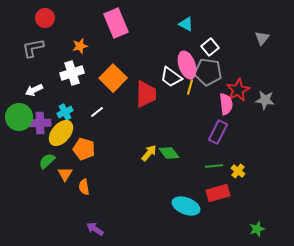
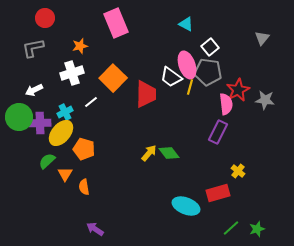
white line: moved 6 px left, 10 px up
green line: moved 17 px right, 62 px down; rotated 36 degrees counterclockwise
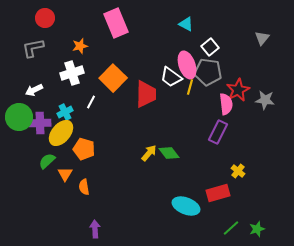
white line: rotated 24 degrees counterclockwise
purple arrow: rotated 54 degrees clockwise
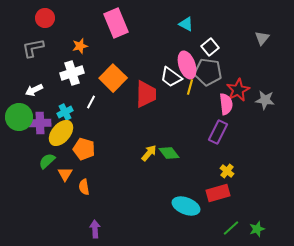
yellow cross: moved 11 px left
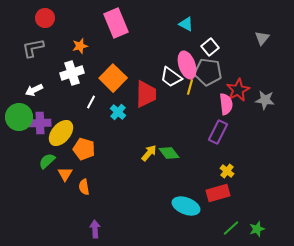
cyan cross: moved 53 px right; rotated 21 degrees counterclockwise
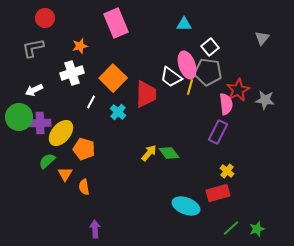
cyan triangle: moved 2 px left; rotated 28 degrees counterclockwise
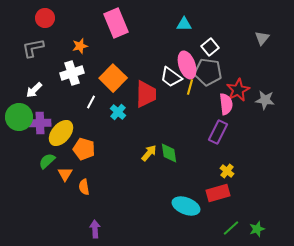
white arrow: rotated 18 degrees counterclockwise
green diamond: rotated 30 degrees clockwise
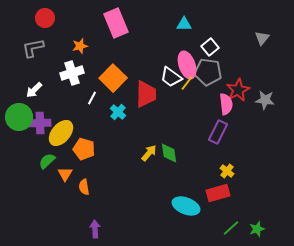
yellow line: moved 3 px left, 4 px up; rotated 21 degrees clockwise
white line: moved 1 px right, 4 px up
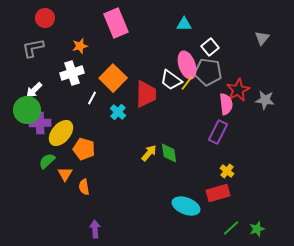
white trapezoid: moved 3 px down
green circle: moved 8 px right, 7 px up
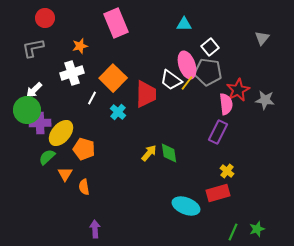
green semicircle: moved 4 px up
green line: moved 2 px right, 4 px down; rotated 24 degrees counterclockwise
